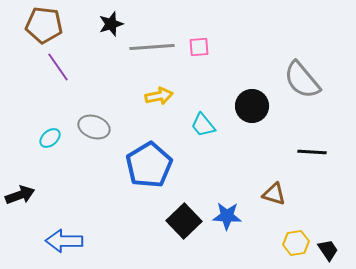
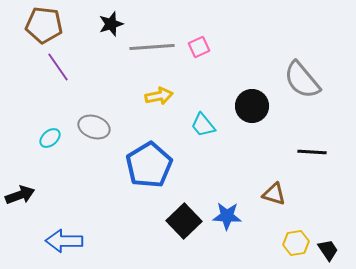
pink square: rotated 20 degrees counterclockwise
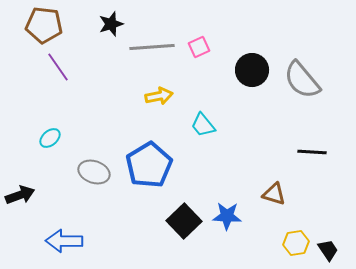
black circle: moved 36 px up
gray ellipse: moved 45 px down
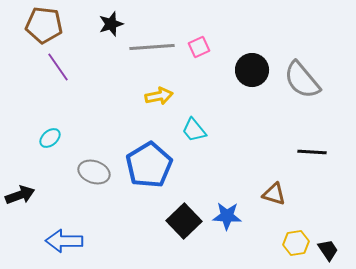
cyan trapezoid: moved 9 px left, 5 px down
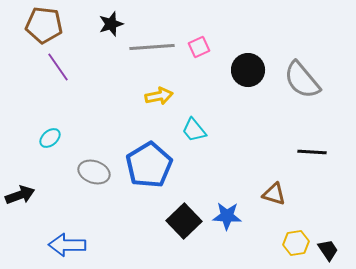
black circle: moved 4 px left
blue arrow: moved 3 px right, 4 px down
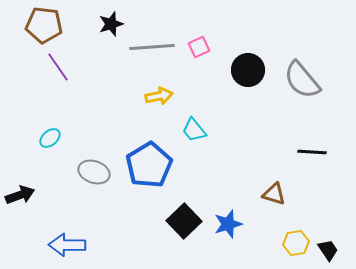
blue star: moved 1 px right, 8 px down; rotated 20 degrees counterclockwise
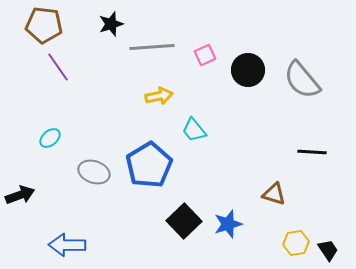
pink square: moved 6 px right, 8 px down
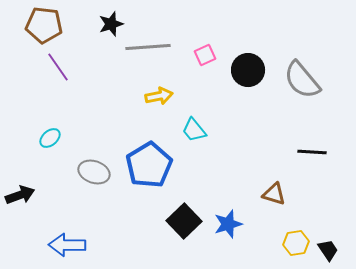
gray line: moved 4 px left
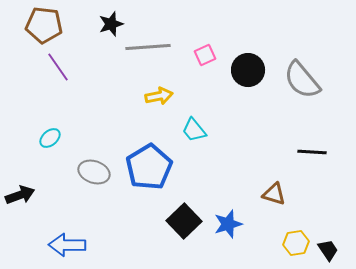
blue pentagon: moved 2 px down
